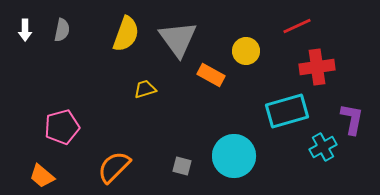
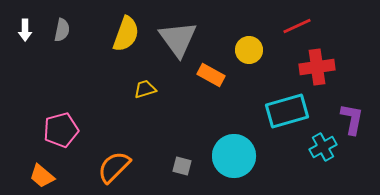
yellow circle: moved 3 px right, 1 px up
pink pentagon: moved 1 px left, 3 px down
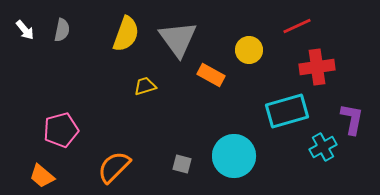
white arrow: rotated 40 degrees counterclockwise
yellow trapezoid: moved 3 px up
gray square: moved 2 px up
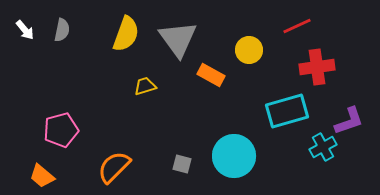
purple L-shape: moved 3 px left, 2 px down; rotated 60 degrees clockwise
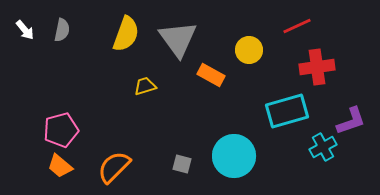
purple L-shape: moved 2 px right
orange trapezoid: moved 18 px right, 10 px up
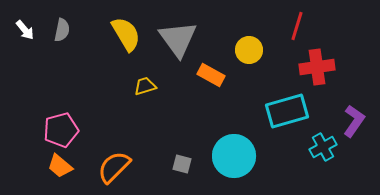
red line: rotated 48 degrees counterclockwise
yellow semicircle: rotated 51 degrees counterclockwise
purple L-shape: moved 3 px right; rotated 36 degrees counterclockwise
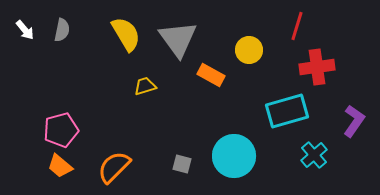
cyan cross: moved 9 px left, 8 px down; rotated 12 degrees counterclockwise
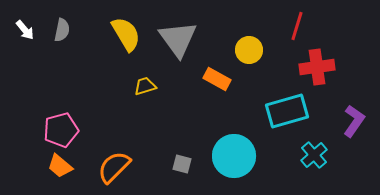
orange rectangle: moved 6 px right, 4 px down
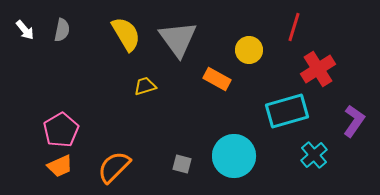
red line: moved 3 px left, 1 px down
red cross: moved 1 px right, 2 px down; rotated 24 degrees counterclockwise
pink pentagon: rotated 16 degrees counterclockwise
orange trapezoid: rotated 64 degrees counterclockwise
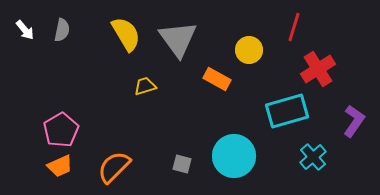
cyan cross: moved 1 px left, 2 px down
